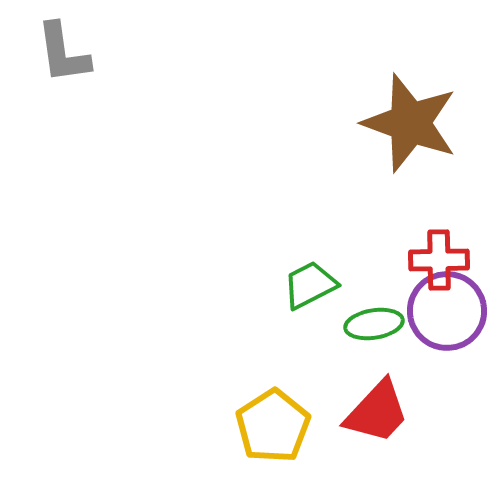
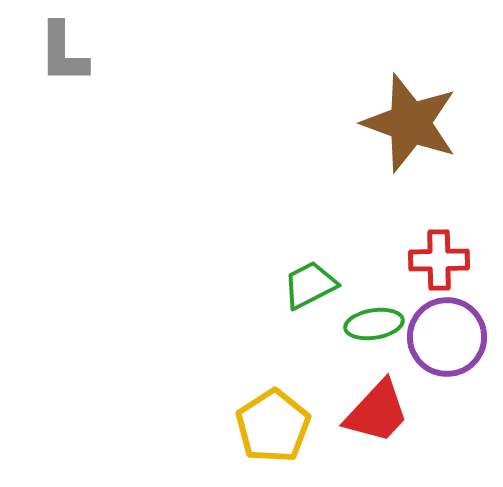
gray L-shape: rotated 8 degrees clockwise
purple circle: moved 26 px down
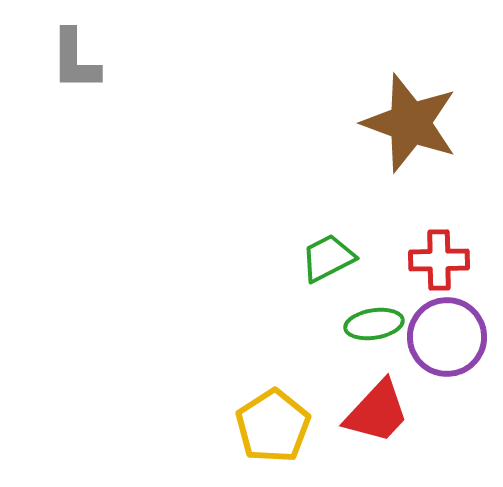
gray L-shape: moved 12 px right, 7 px down
green trapezoid: moved 18 px right, 27 px up
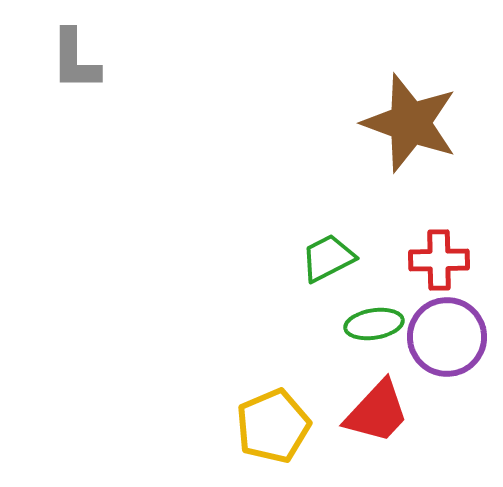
yellow pentagon: rotated 10 degrees clockwise
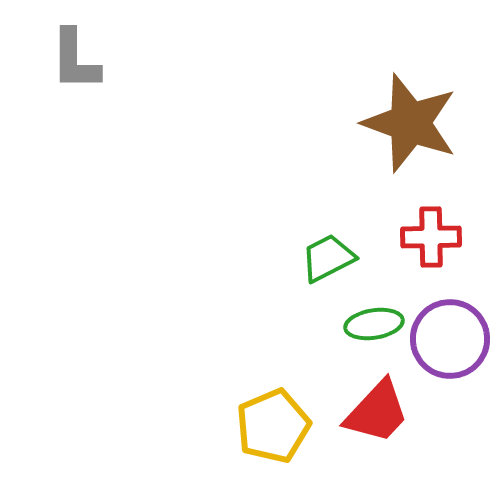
red cross: moved 8 px left, 23 px up
purple circle: moved 3 px right, 2 px down
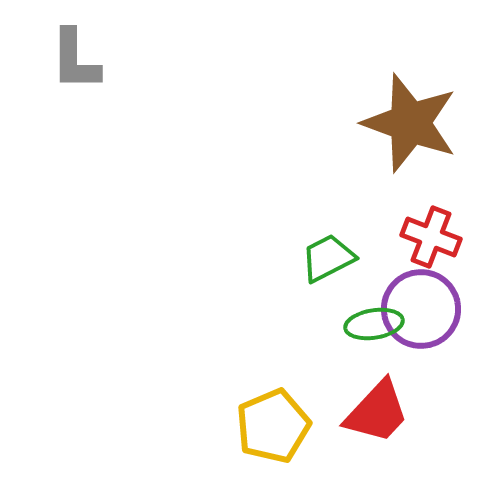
red cross: rotated 22 degrees clockwise
purple circle: moved 29 px left, 30 px up
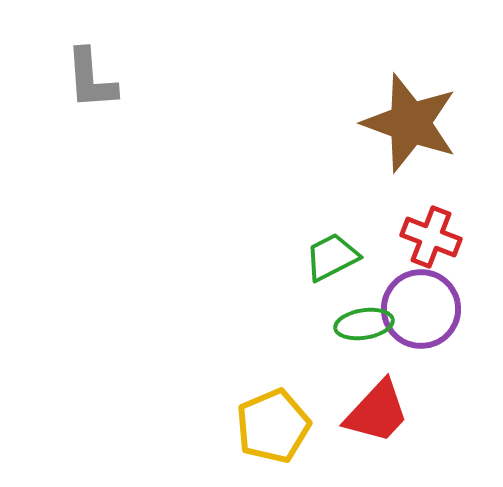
gray L-shape: moved 16 px right, 19 px down; rotated 4 degrees counterclockwise
green trapezoid: moved 4 px right, 1 px up
green ellipse: moved 10 px left
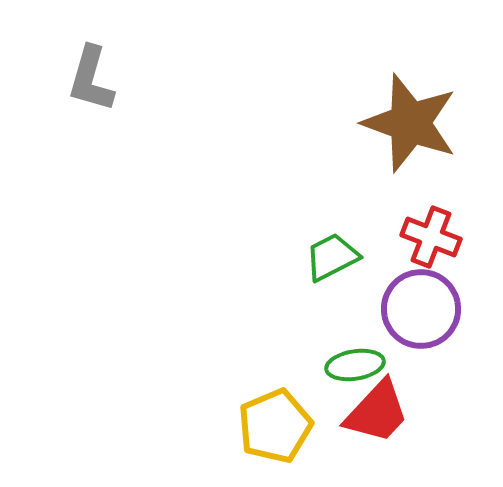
gray L-shape: rotated 20 degrees clockwise
green ellipse: moved 9 px left, 41 px down
yellow pentagon: moved 2 px right
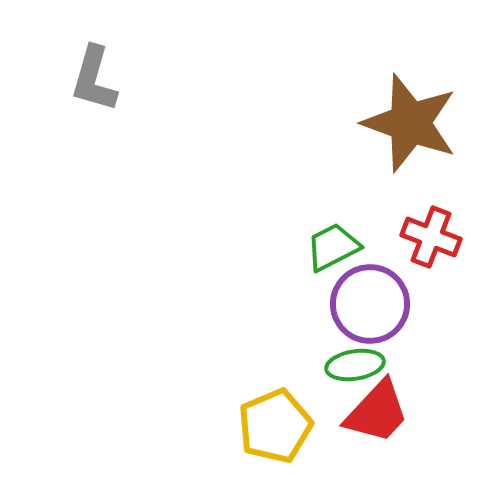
gray L-shape: moved 3 px right
green trapezoid: moved 1 px right, 10 px up
purple circle: moved 51 px left, 5 px up
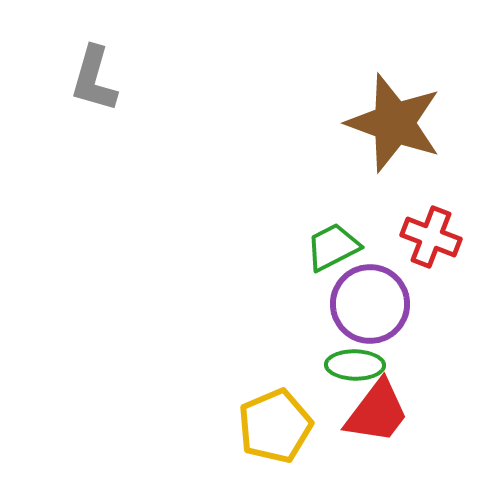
brown star: moved 16 px left
green ellipse: rotated 10 degrees clockwise
red trapezoid: rotated 6 degrees counterclockwise
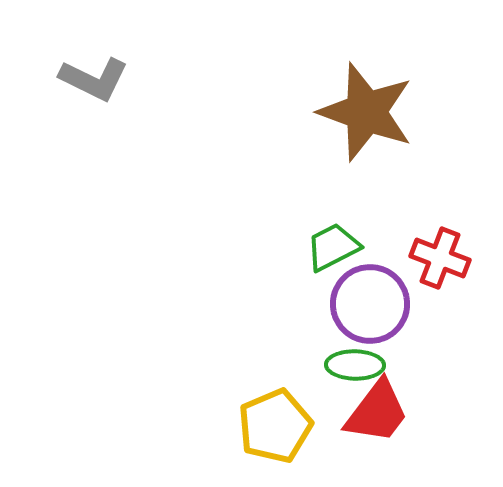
gray L-shape: rotated 80 degrees counterclockwise
brown star: moved 28 px left, 11 px up
red cross: moved 9 px right, 21 px down
